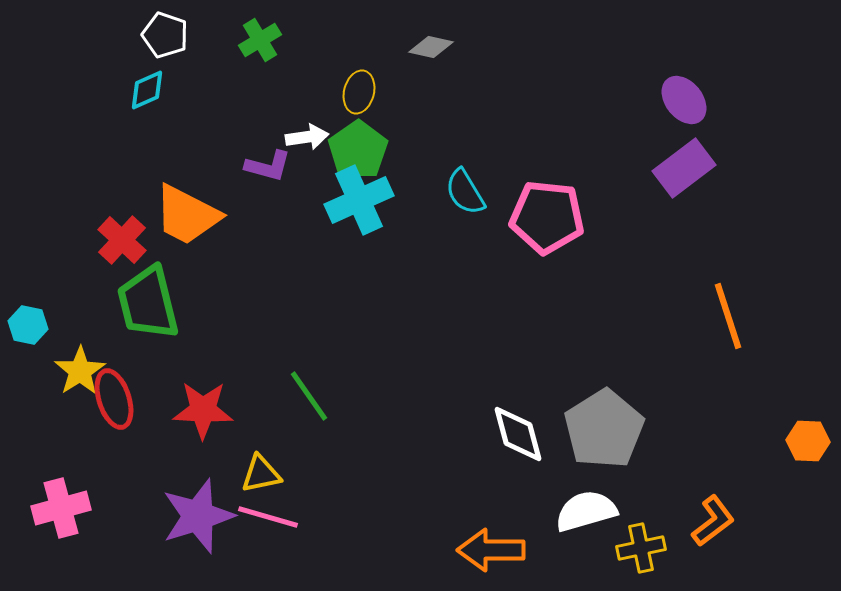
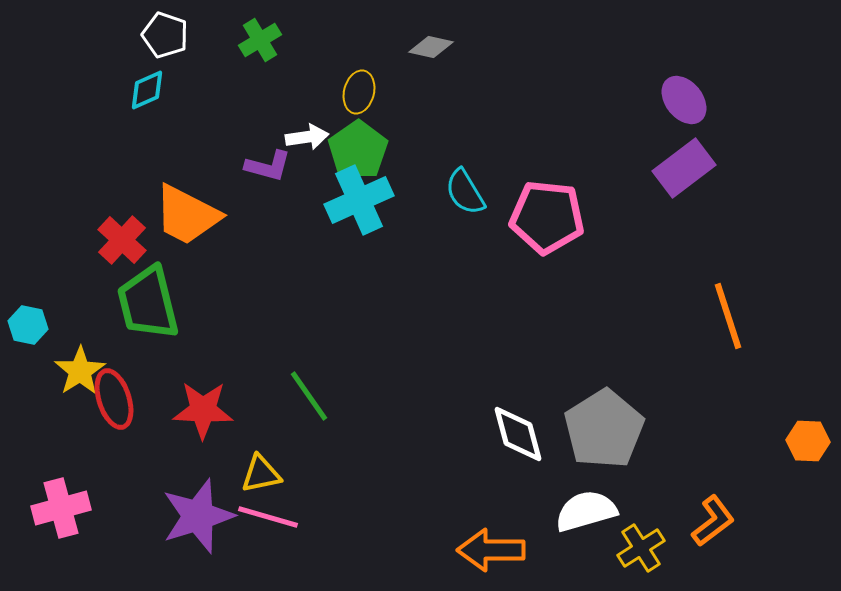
yellow cross: rotated 21 degrees counterclockwise
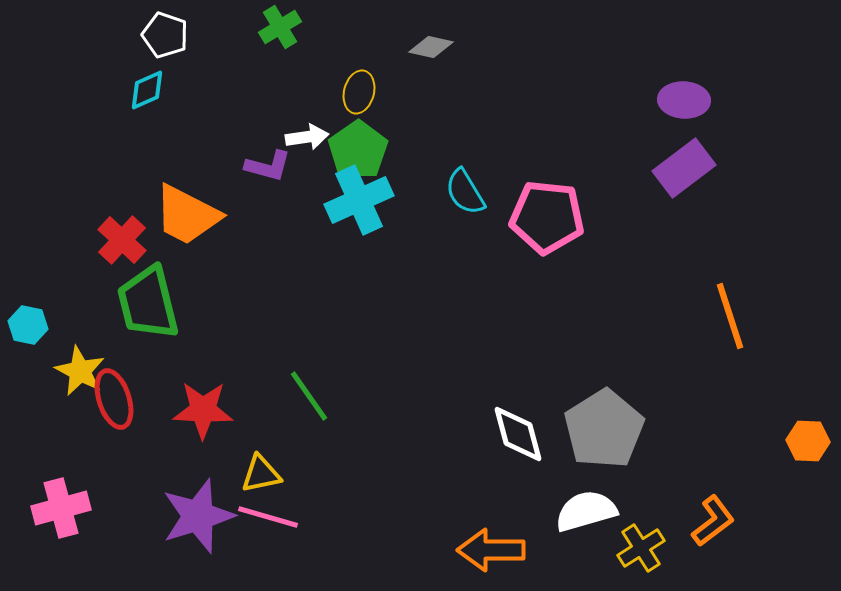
green cross: moved 20 px right, 13 px up
purple ellipse: rotated 48 degrees counterclockwise
orange line: moved 2 px right
yellow star: rotated 12 degrees counterclockwise
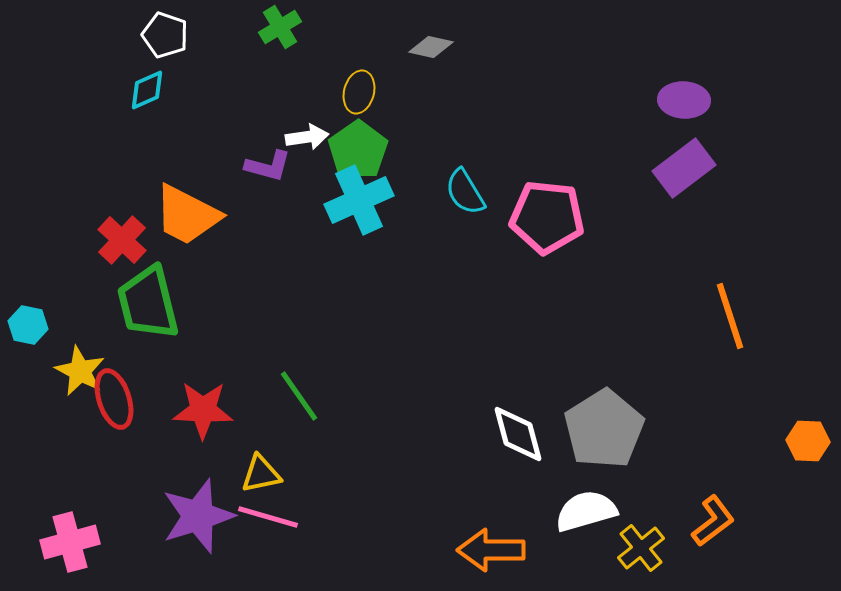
green line: moved 10 px left
pink cross: moved 9 px right, 34 px down
yellow cross: rotated 6 degrees counterclockwise
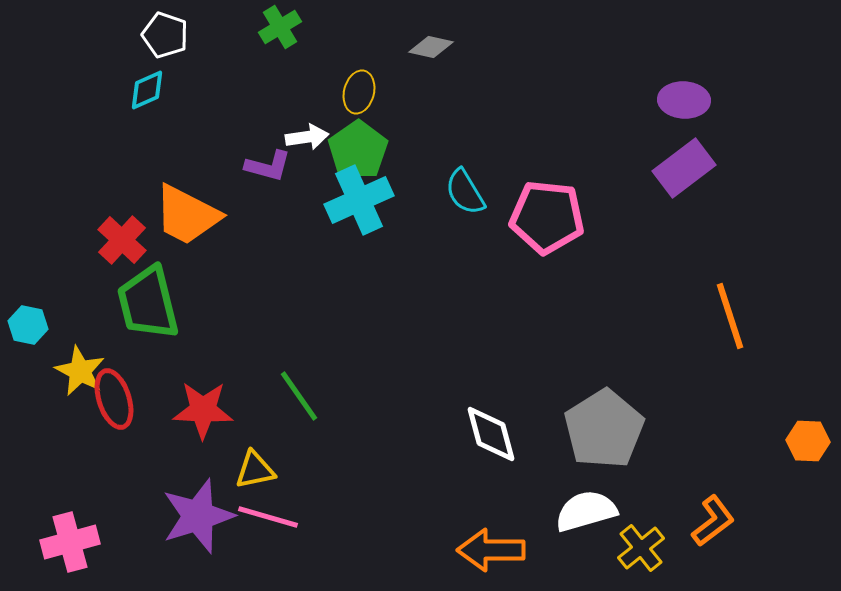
white diamond: moved 27 px left
yellow triangle: moved 6 px left, 4 px up
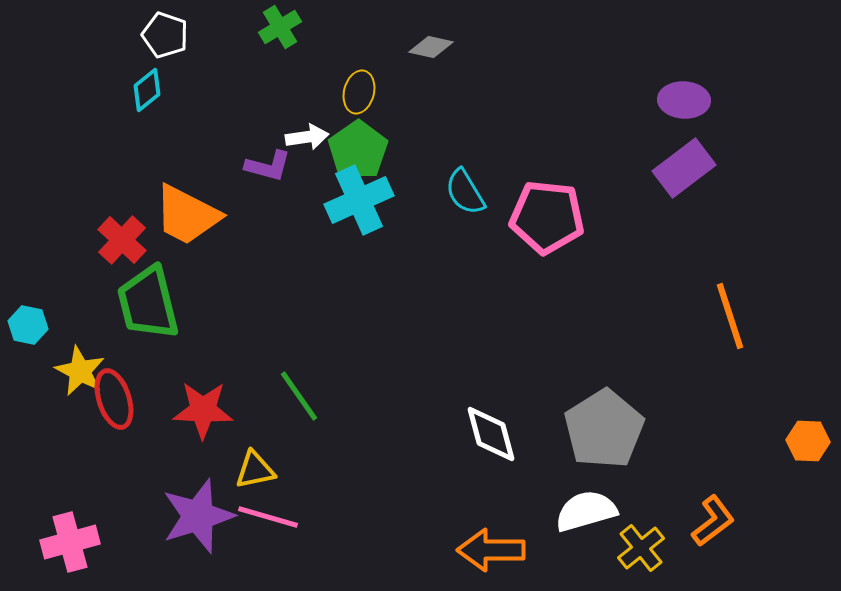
cyan diamond: rotated 15 degrees counterclockwise
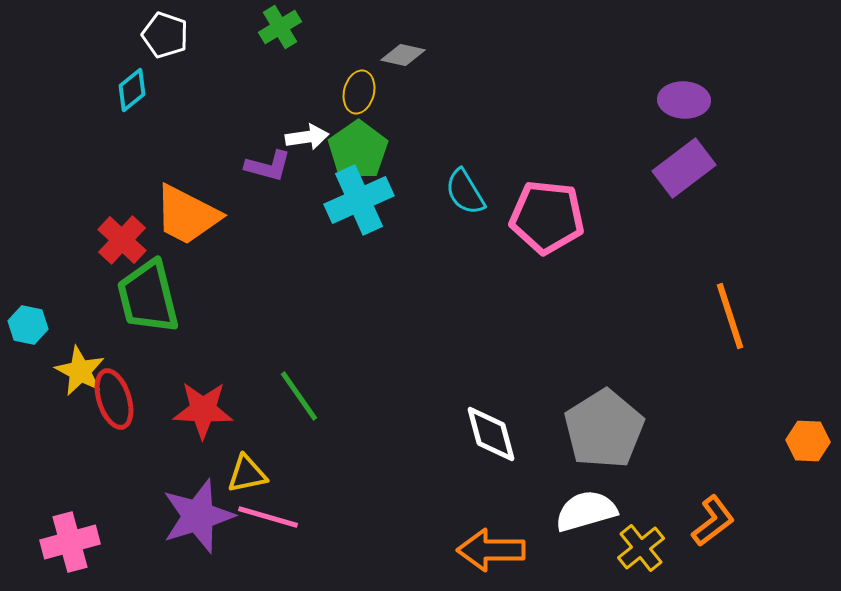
gray diamond: moved 28 px left, 8 px down
cyan diamond: moved 15 px left
green trapezoid: moved 6 px up
yellow triangle: moved 8 px left, 4 px down
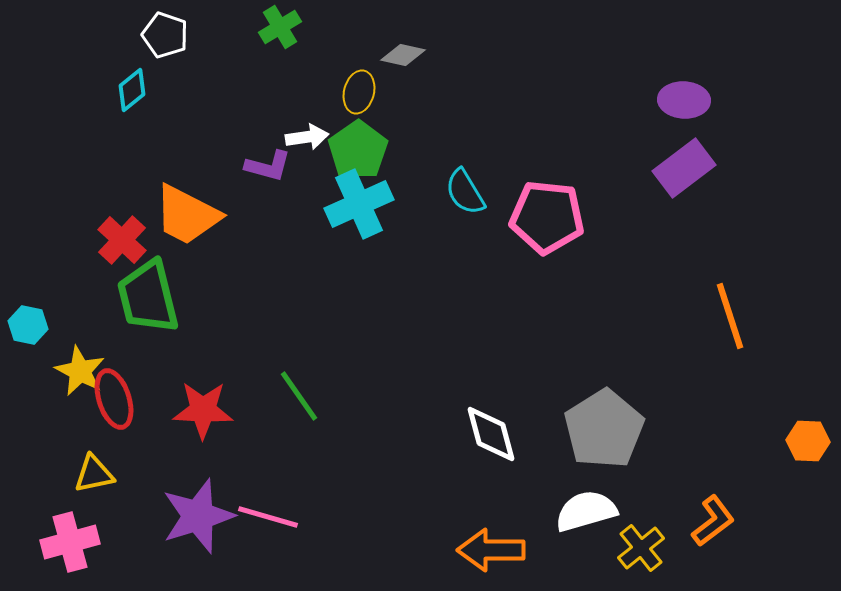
cyan cross: moved 4 px down
yellow triangle: moved 153 px left
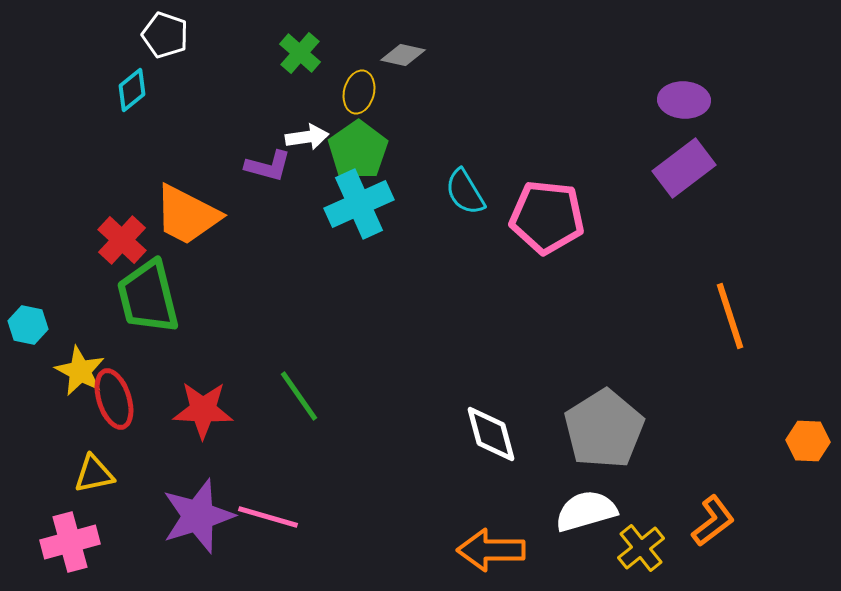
green cross: moved 20 px right, 26 px down; rotated 18 degrees counterclockwise
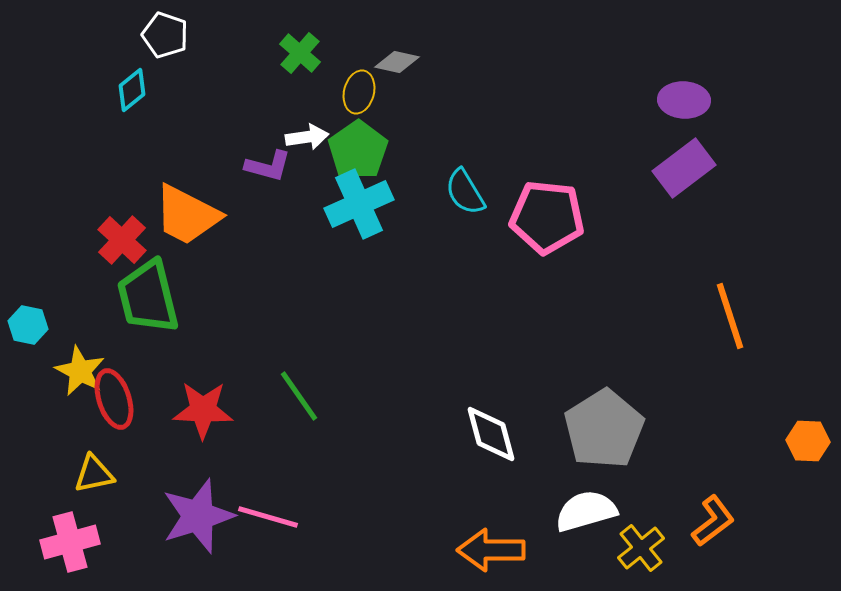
gray diamond: moved 6 px left, 7 px down
